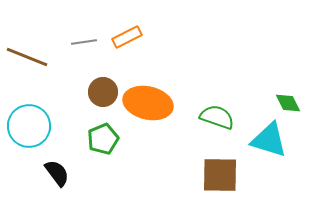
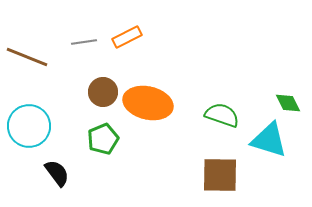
green semicircle: moved 5 px right, 2 px up
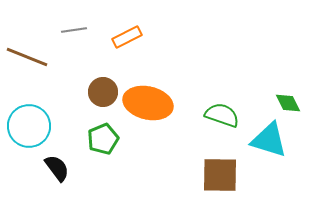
gray line: moved 10 px left, 12 px up
black semicircle: moved 5 px up
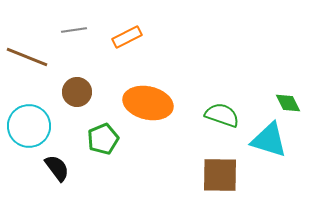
brown circle: moved 26 px left
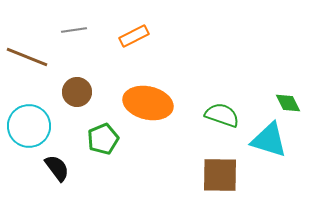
orange rectangle: moved 7 px right, 1 px up
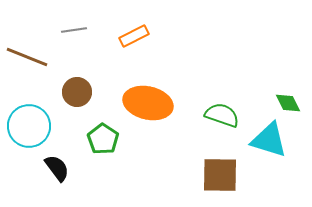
green pentagon: rotated 16 degrees counterclockwise
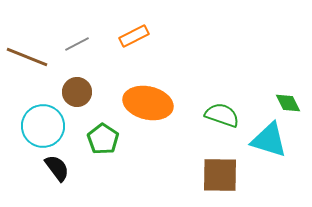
gray line: moved 3 px right, 14 px down; rotated 20 degrees counterclockwise
cyan circle: moved 14 px right
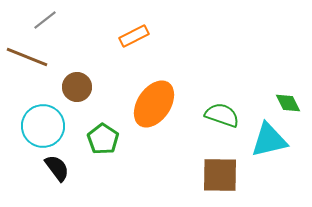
gray line: moved 32 px left, 24 px up; rotated 10 degrees counterclockwise
brown circle: moved 5 px up
orange ellipse: moved 6 px right, 1 px down; rotated 69 degrees counterclockwise
cyan triangle: rotated 30 degrees counterclockwise
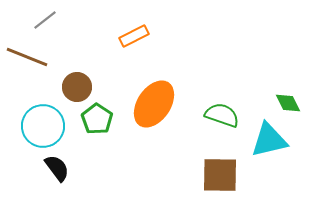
green pentagon: moved 6 px left, 20 px up
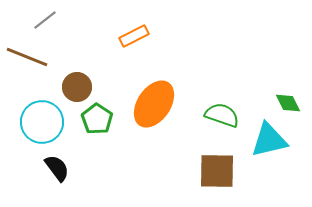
cyan circle: moved 1 px left, 4 px up
brown square: moved 3 px left, 4 px up
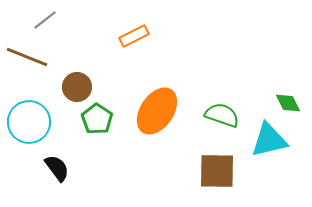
orange ellipse: moved 3 px right, 7 px down
cyan circle: moved 13 px left
